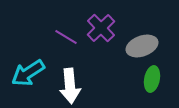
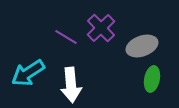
white arrow: moved 1 px right, 1 px up
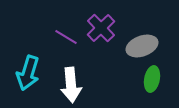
cyan arrow: rotated 40 degrees counterclockwise
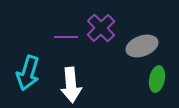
purple line: rotated 30 degrees counterclockwise
green ellipse: moved 5 px right
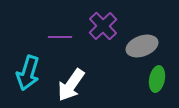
purple cross: moved 2 px right, 2 px up
purple line: moved 6 px left
white arrow: rotated 40 degrees clockwise
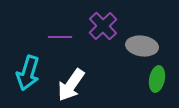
gray ellipse: rotated 28 degrees clockwise
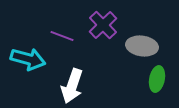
purple cross: moved 1 px up
purple line: moved 2 px right, 1 px up; rotated 20 degrees clockwise
cyan arrow: moved 14 px up; rotated 92 degrees counterclockwise
white arrow: moved 1 px right, 1 px down; rotated 16 degrees counterclockwise
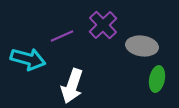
purple line: rotated 45 degrees counterclockwise
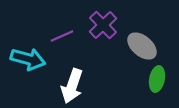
gray ellipse: rotated 32 degrees clockwise
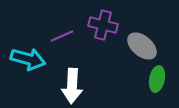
purple cross: rotated 32 degrees counterclockwise
white arrow: rotated 16 degrees counterclockwise
